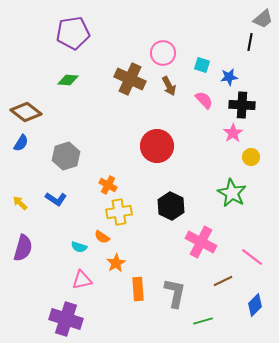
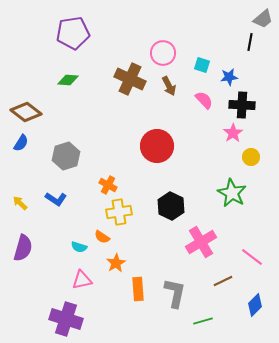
pink cross: rotated 32 degrees clockwise
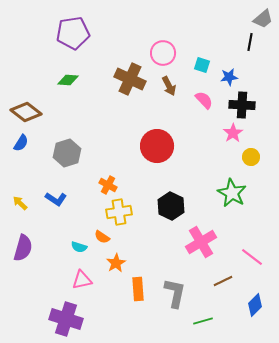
gray hexagon: moved 1 px right, 3 px up
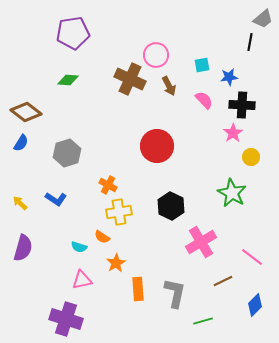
pink circle: moved 7 px left, 2 px down
cyan square: rotated 28 degrees counterclockwise
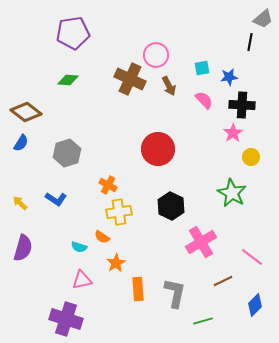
cyan square: moved 3 px down
red circle: moved 1 px right, 3 px down
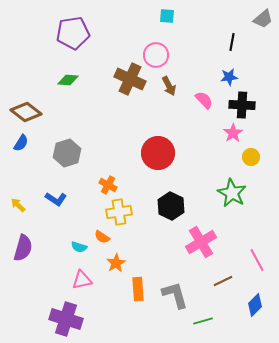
black line: moved 18 px left
cyan square: moved 35 px left, 52 px up; rotated 14 degrees clockwise
red circle: moved 4 px down
yellow arrow: moved 2 px left, 2 px down
pink line: moved 5 px right, 3 px down; rotated 25 degrees clockwise
gray L-shape: moved 2 px down; rotated 28 degrees counterclockwise
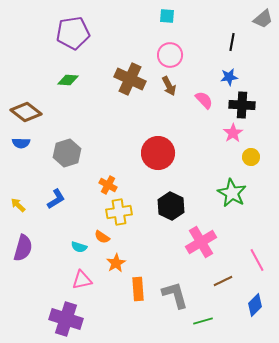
pink circle: moved 14 px right
blue semicircle: rotated 60 degrees clockwise
blue L-shape: rotated 65 degrees counterclockwise
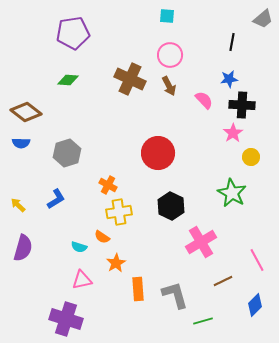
blue star: moved 2 px down
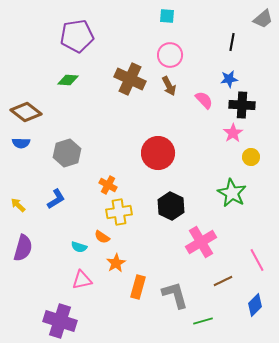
purple pentagon: moved 4 px right, 3 px down
orange rectangle: moved 2 px up; rotated 20 degrees clockwise
purple cross: moved 6 px left, 2 px down
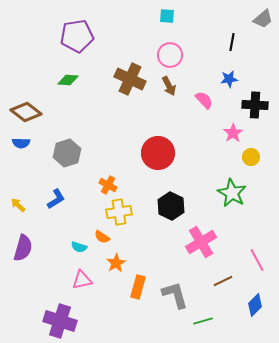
black cross: moved 13 px right
